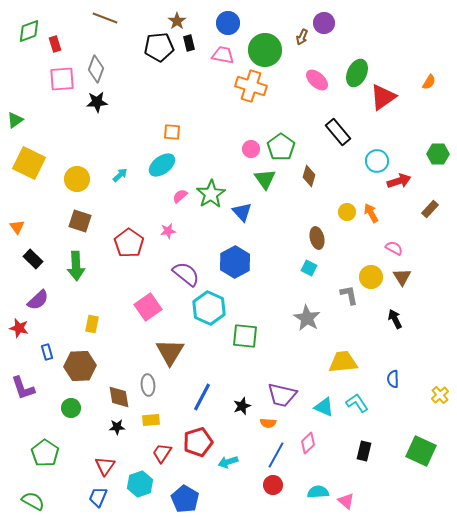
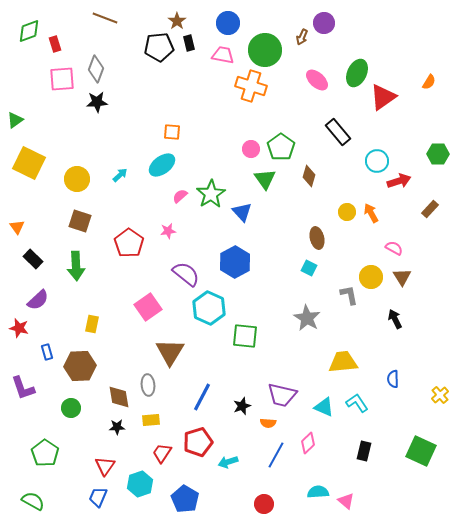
red circle at (273, 485): moved 9 px left, 19 px down
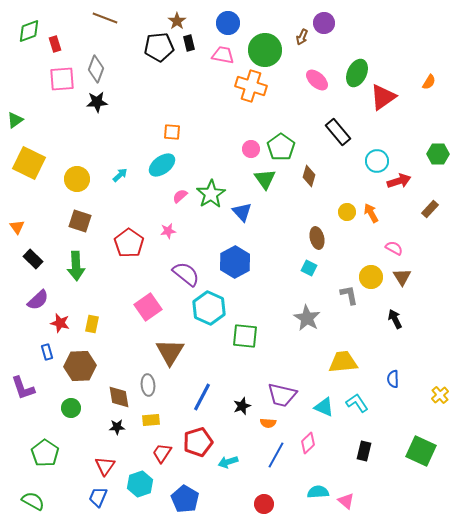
red star at (19, 328): moved 41 px right, 5 px up
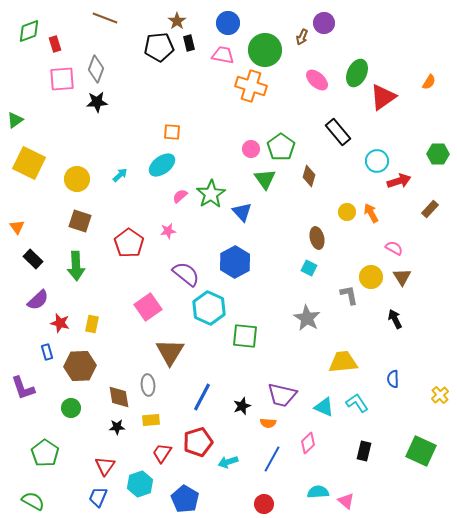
blue line at (276, 455): moved 4 px left, 4 px down
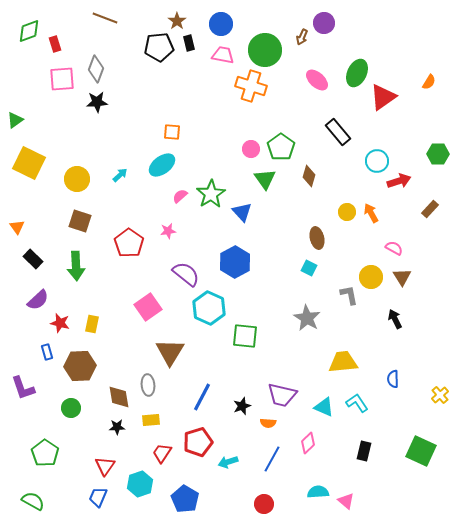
blue circle at (228, 23): moved 7 px left, 1 px down
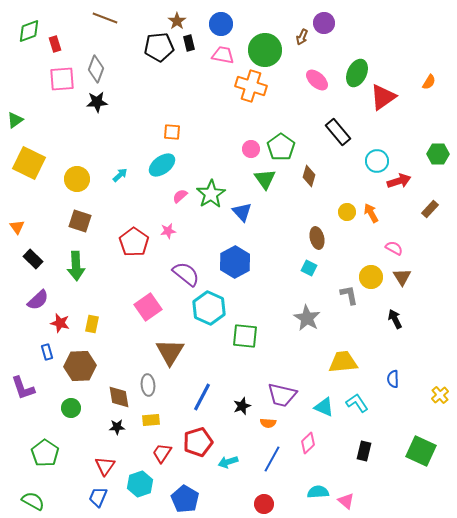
red pentagon at (129, 243): moved 5 px right, 1 px up
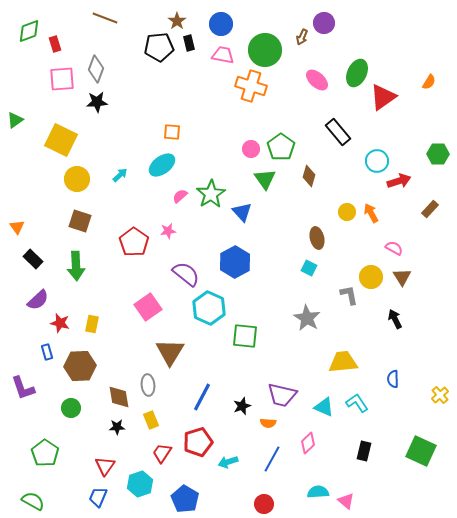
yellow square at (29, 163): moved 32 px right, 23 px up
yellow rectangle at (151, 420): rotated 72 degrees clockwise
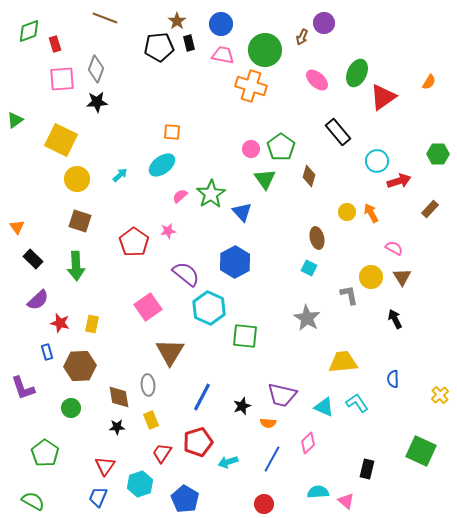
black rectangle at (364, 451): moved 3 px right, 18 px down
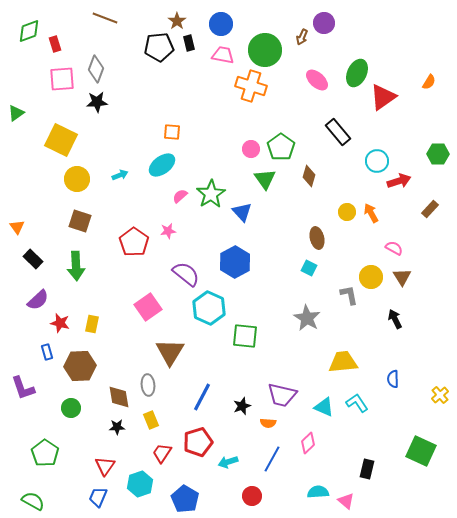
green triangle at (15, 120): moved 1 px right, 7 px up
cyan arrow at (120, 175): rotated 21 degrees clockwise
red circle at (264, 504): moved 12 px left, 8 px up
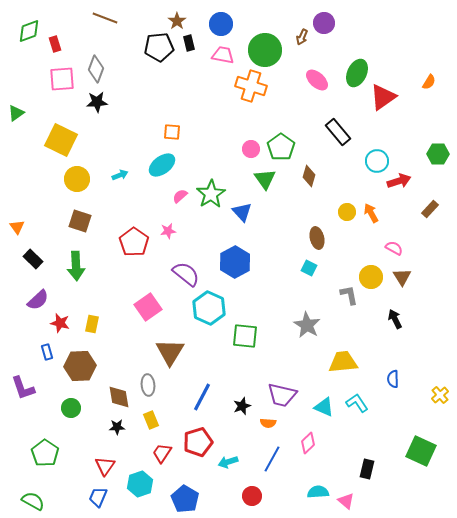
gray star at (307, 318): moved 7 px down
